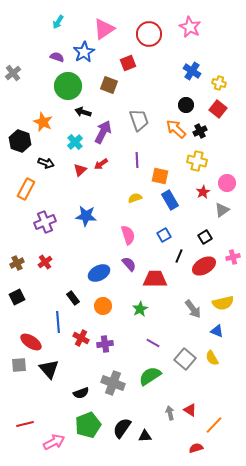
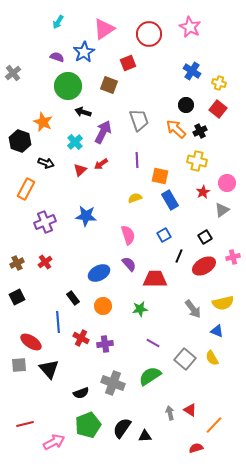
green star at (140, 309): rotated 21 degrees clockwise
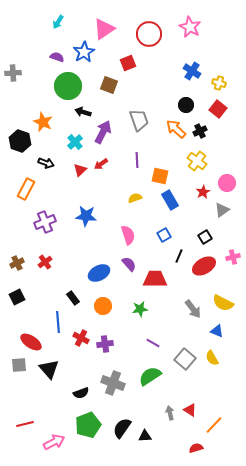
gray cross at (13, 73): rotated 35 degrees clockwise
yellow cross at (197, 161): rotated 24 degrees clockwise
yellow semicircle at (223, 303): rotated 40 degrees clockwise
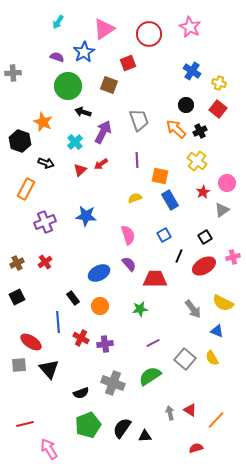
orange circle at (103, 306): moved 3 px left
purple line at (153, 343): rotated 56 degrees counterclockwise
orange line at (214, 425): moved 2 px right, 5 px up
pink arrow at (54, 442): moved 5 px left, 7 px down; rotated 95 degrees counterclockwise
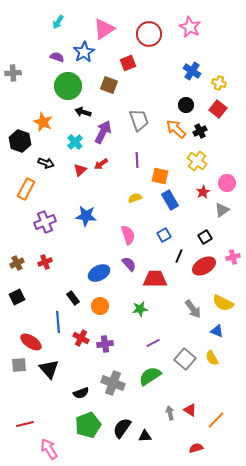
red cross at (45, 262): rotated 16 degrees clockwise
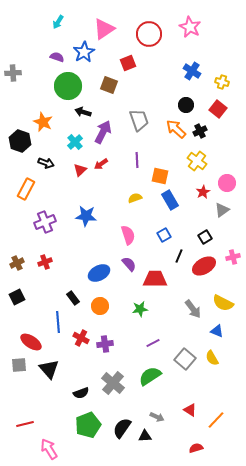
yellow cross at (219, 83): moved 3 px right, 1 px up
gray cross at (113, 383): rotated 20 degrees clockwise
gray arrow at (170, 413): moved 13 px left, 4 px down; rotated 128 degrees clockwise
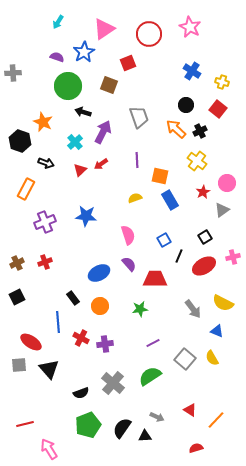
gray trapezoid at (139, 120): moved 3 px up
blue square at (164, 235): moved 5 px down
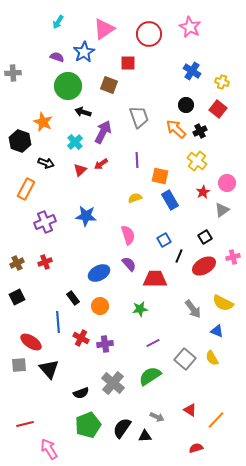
red square at (128, 63): rotated 21 degrees clockwise
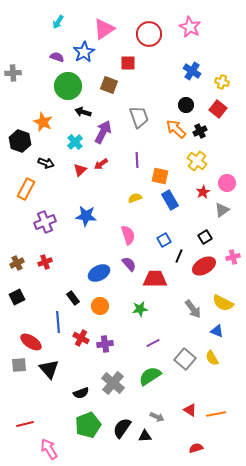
orange line at (216, 420): moved 6 px up; rotated 36 degrees clockwise
